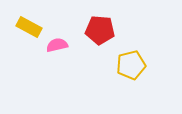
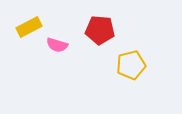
yellow rectangle: rotated 55 degrees counterclockwise
pink semicircle: rotated 150 degrees counterclockwise
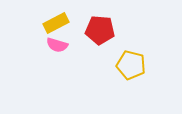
yellow rectangle: moved 27 px right, 4 px up
yellow pentagon: rotated 28 degrees clockwise
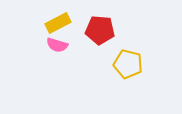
yellow rectangle: moved 2 px right
yellow pentagon: moved 3 px left, 1 px up
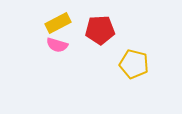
red pentagon: rotated 8 degrees counterclockwise
yellow pentagon: moved 6 px right
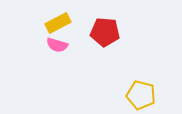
red pentagon: moved 5 px right, 2 px down; rotated 8 degrees clockwise
yellow pentagon: moved 7 px right, 31 px down
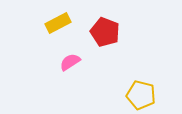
red pentagon: rotated 16 degrees clockwise
pink semicircle: moved 13 px right, 17 px down; rotated 130 degrees clockwise
